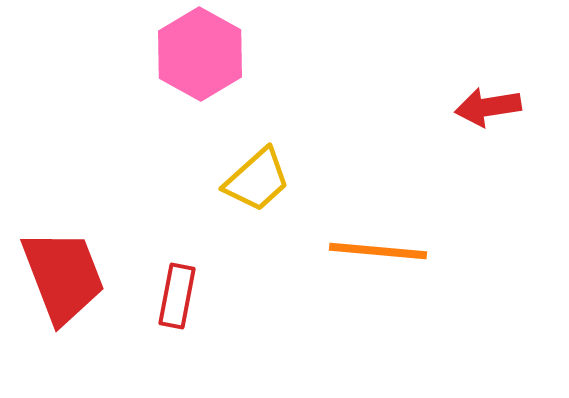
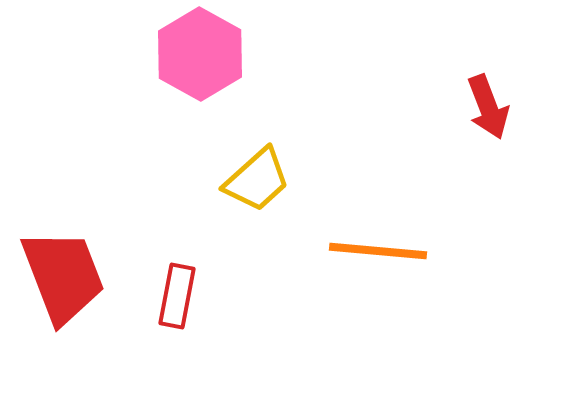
red arrow: rotated 102 degrees counterclockwise
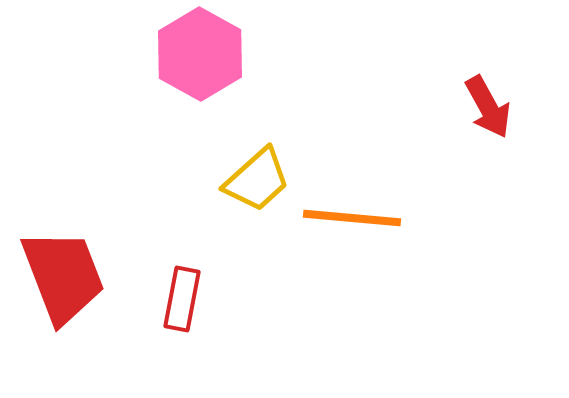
red arrow: rotated 8 degrees counterclockwise
orange line: moved 26 px left, 33 px up
red rectangle: moved 5 px right, 3 px down
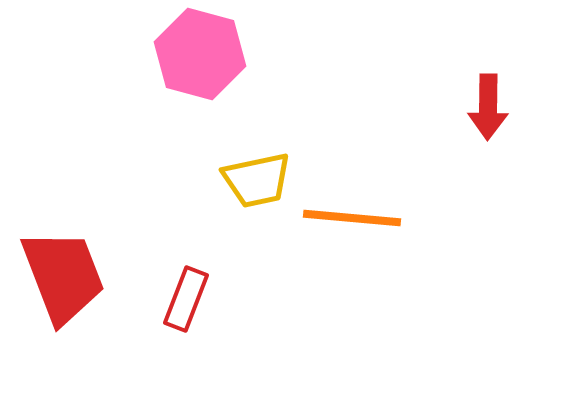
pink hexagon: rotated 14 degrees counterclockwise
red arrow: rotated 30 degrees clockwise
yellow trapezoid: rotated 30 degrees clockwise
red rectangle: moved 4 px right; rotated 10 degrees clockwise
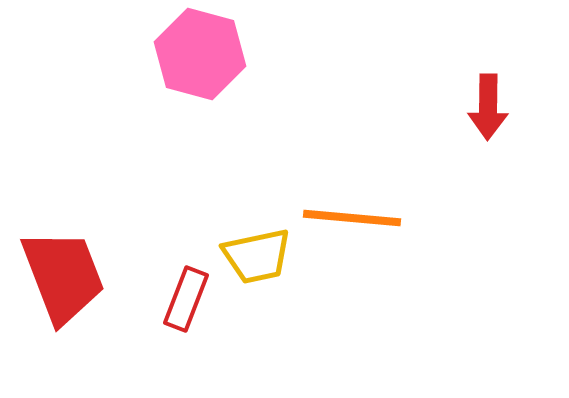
yellow trapezoid: moved 76 px down
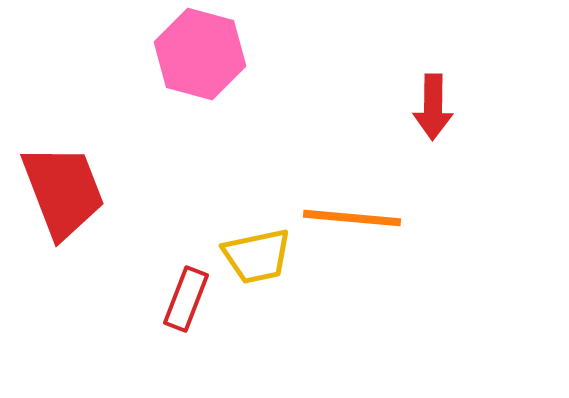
red arrow: moved 55 px left
red trapezoid: moved 85 px up
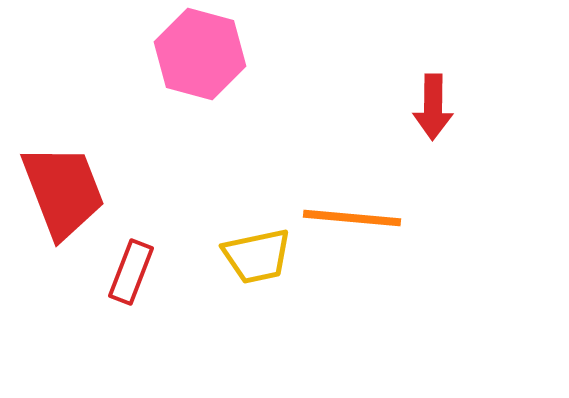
red rectangle: moved 55 px left, 27 px up
